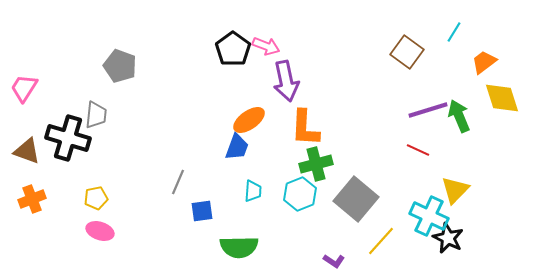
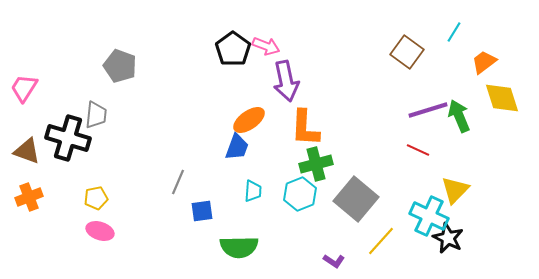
orange cross: moved 3 px left, 2 px up
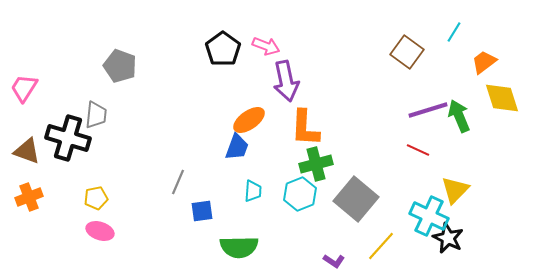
black pentagon: moved 10 px left
yellow line: moved 5 px down
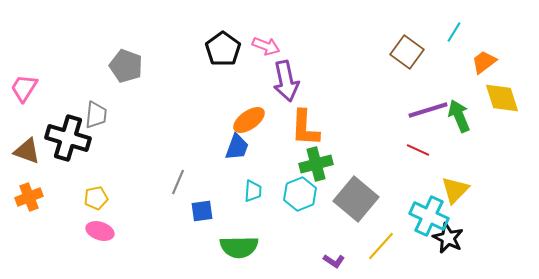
gray pentagon: moved 6 px right
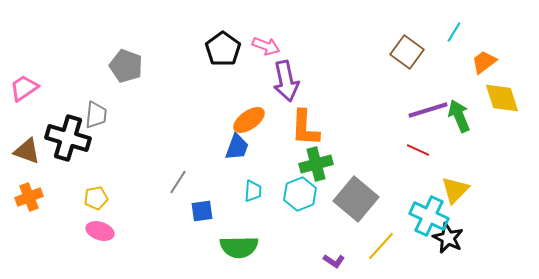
pink trapezoid: rotated 24 degrees clockwise
gray line: rotated 10 degrees clockwise
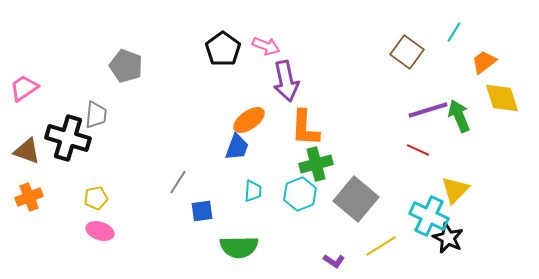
yellow line: rotated 16 degrees clockwise
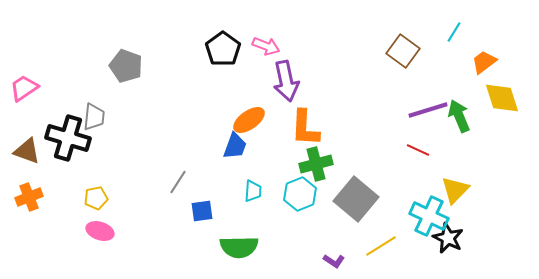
brown square: moved 4 px left, 1 px up
gray trapezoid: moved 2 px left, 2 px down
blue trapezoid: moved 2 px left, 1 px up
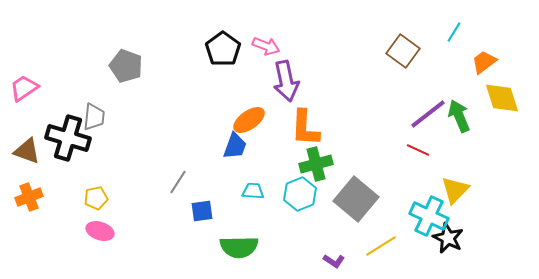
purple line: moved 4 px down; rotated 21 degrees counterclockwise
cyan trapezoid: rotated 90 degrees counterclockwise
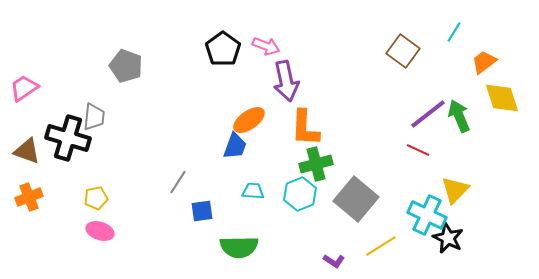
cyan cross: moved 2 px left, 1 px up
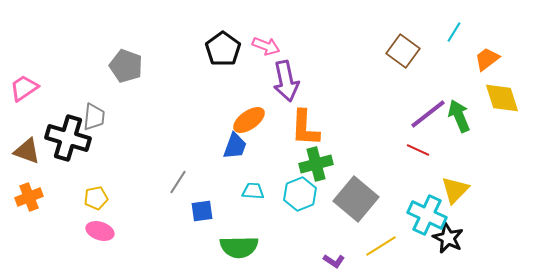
orange trapezoid: moved 3 px right, 3 px up
